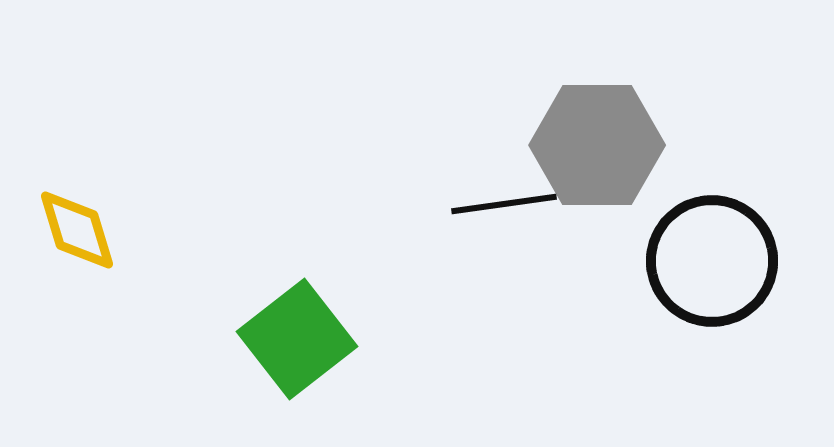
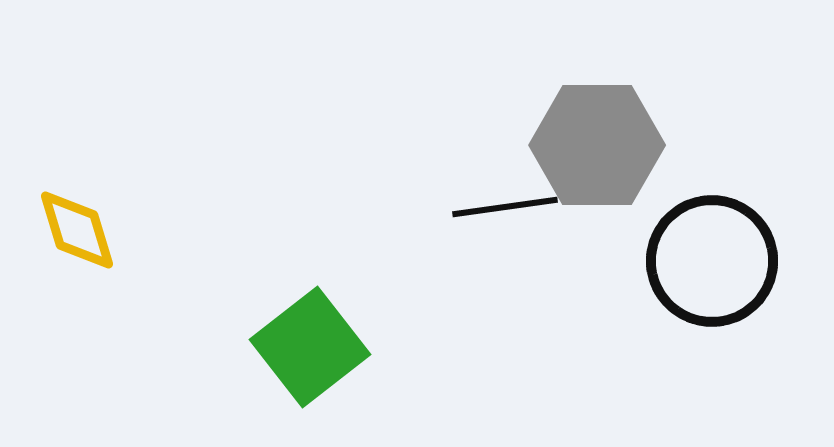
black line: moved 1 px right, 3 px down
green square: moved 13 px right, 8 px down
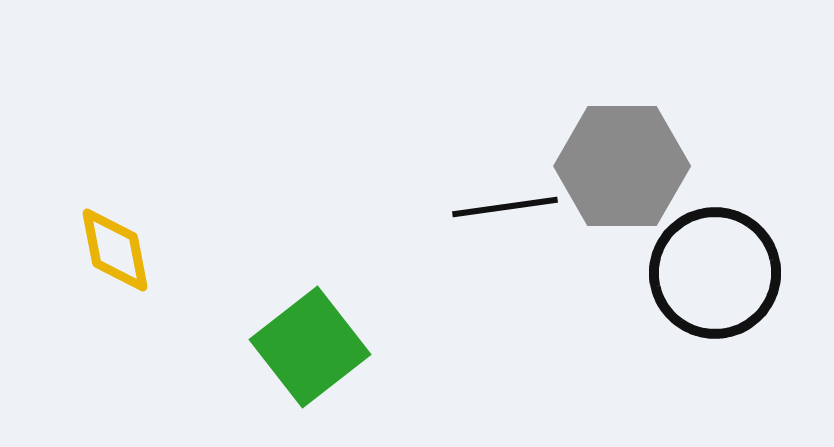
gray hexagon: moved 25 px right, 21 px down
yellow diamond: moved 38 px right, 20 px down; rotated 6 degrees clockwise
black circle: moved 3 px right, 12 px down
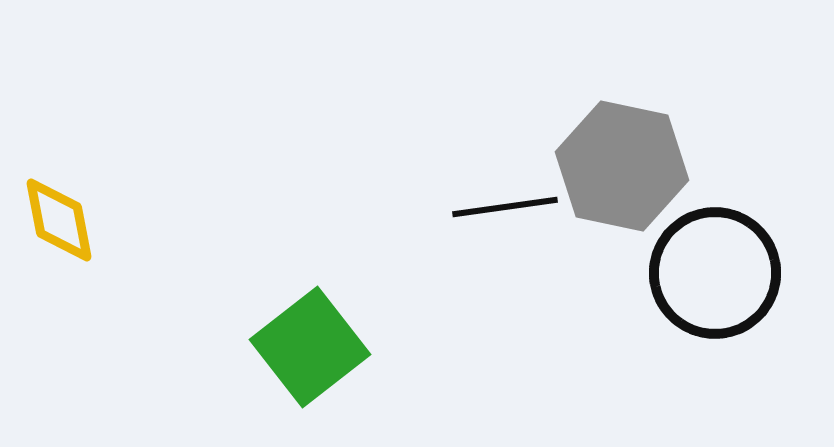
gray hexagon: rotated 12 degrees clockwise
yellow diamond: moved 56 px left, 30 px up
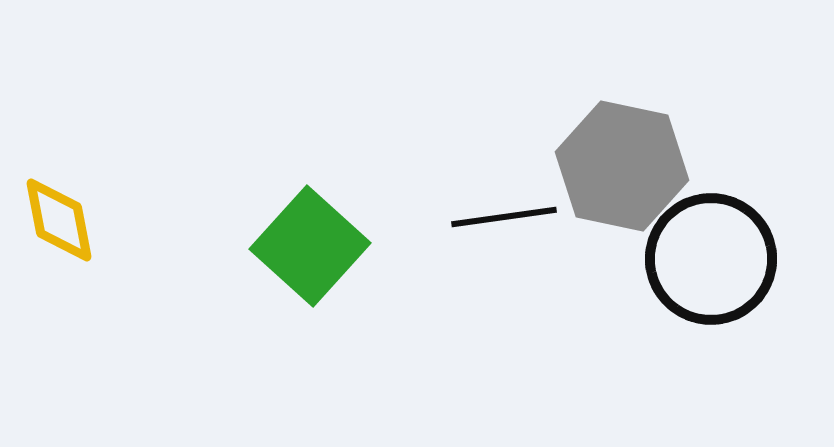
black line: moved 1 px left, 10 px down
black circle: moved 4 px left, 14 px up
green square: moved 101 px up; rotated 10 degrees counterclockwise
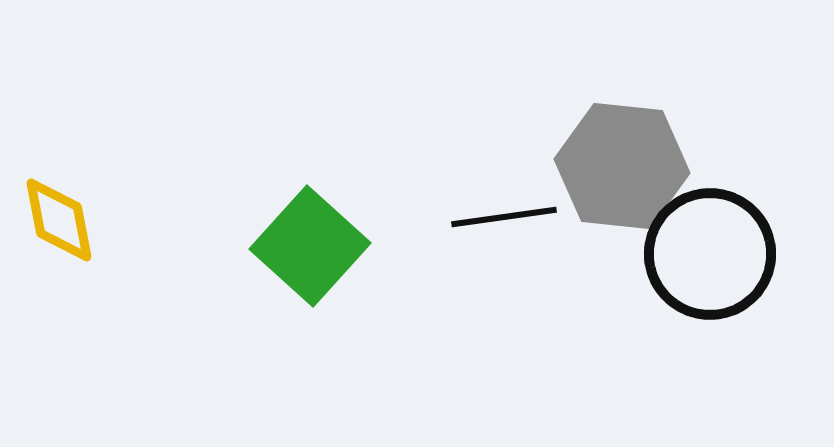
gray hexagon: rotated 6 degrees counterclockwise
black circle: moved 1 px left, 5 px up
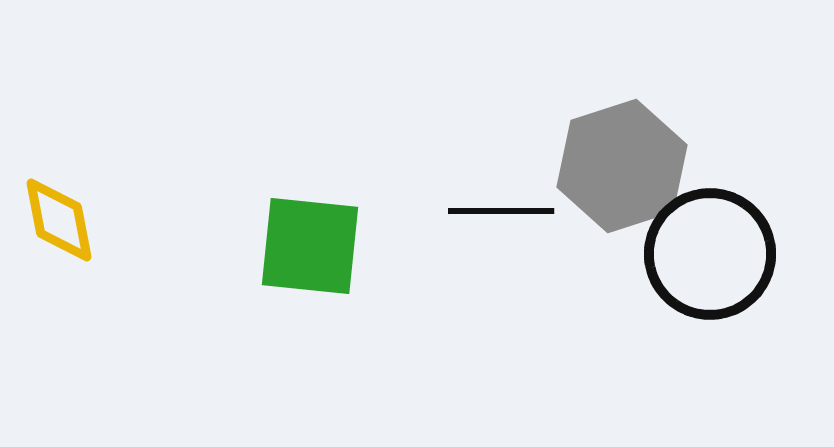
gray hexagon: rotated 24 degrees counterclockwise
black line: moved 3 px left, 6 px up; rotated 8 degrees clockwise
green square: rotated 36 degrees counterclockwise
